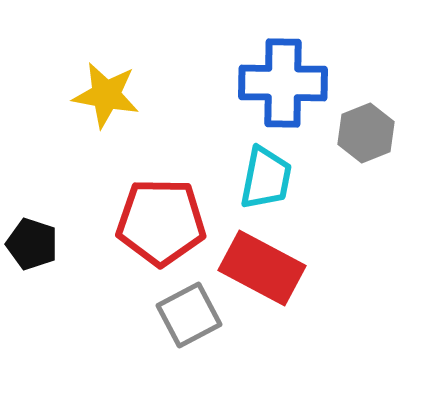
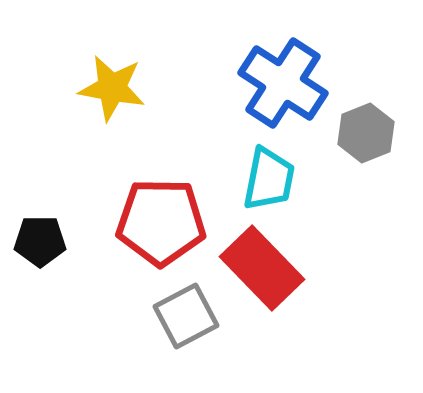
blue cross: rotated 32 degrees clockwise
yellow star: moved 6 px right, 7 px up
cyan trapezoid: moved 3 px right, 1 px down
black pentagon: moved 8 px right, 3 px up; rotated 18 degrees counterclockwise
red rectangle: rotated 18 degrees clockwise
gray square: moved 3 px left, 1 px down
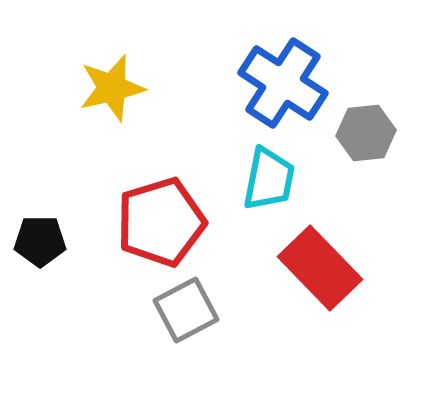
yellow star: rotated 24 degrees counterclockwise
gray hexagon: rotated 16 degrees clockwise
red pentagon: rotated 18 degrees counterclockwise
red rectangle: moved 58 px right
gray square: moved 6 px up
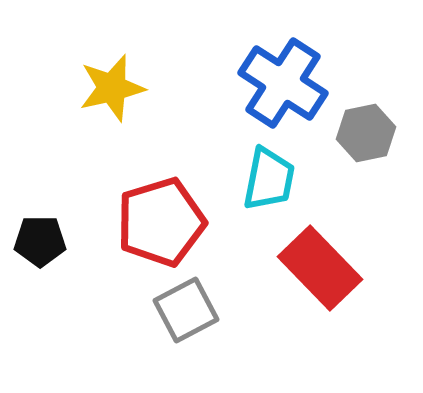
gray hexagon: rotated 6 degrees counterclockwise
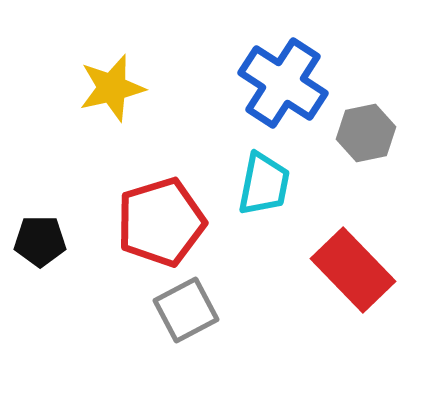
cyan trapezoid: moved 5 px left, 5 px down
red rectangle: moved 33 px right, 2 px down
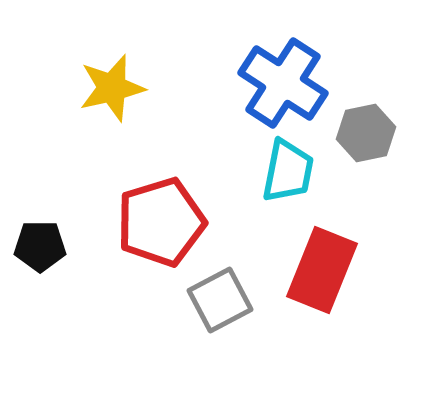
cyan trapezoid: moved 24 px right, 13 px up
black pentagon: moved 5 px down
red rectangle: moved 31 px left; rotated 66 degrees clockwise
gray square: moved 34 px right, 10 px up
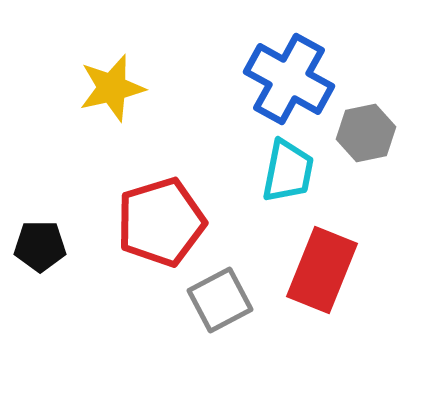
blue cross: moved 6 px right, 4 px up; rotated 4 degrees counterclockwise
